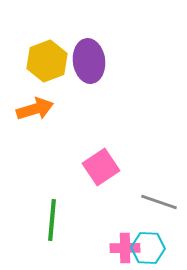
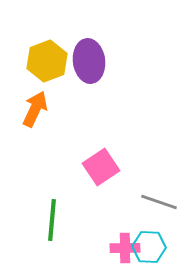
orange arrow: rotated 48 degrees counterclockwise
cyan hexagon: moved 1 px right, 1 px up
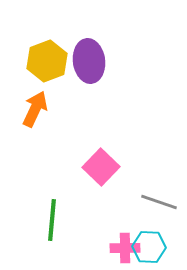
pink square: rotated 12 degrees counterclockwise
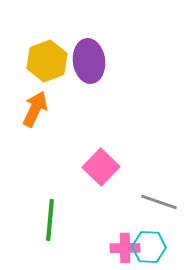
green line: moved 2 px left
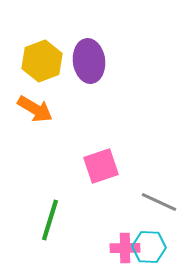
yellow hexagon: moved 5 px left
orange arrow: rotated 96 degrees clockwise
pink square: moved 1 px up; rotated 27 degrees clockwise
gray line: rotated 6 degrees clockwise
green line: rotated 12 degrees clockwise
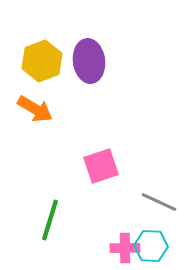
cyan hexagon: moved 2 px right, 1 px up
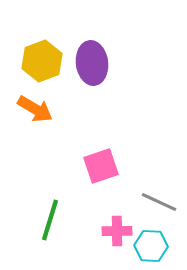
purple ellipse: moved 3 px right, 2 px down
pink cross: moved 8 px left, 17 px up
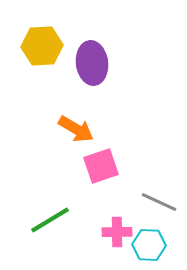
yellow hexagon: moved 15 px up; rotated 18 degrees clockwise
orange arrow: moved 41 px right, 20 px down
green line: rotated 42 degrees clockwise
pink cross: moved 1 px down
cyan hexagon: moved 2 px left, 1 px up
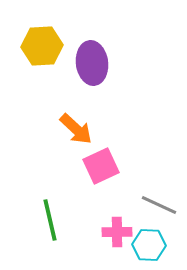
orange arrow: rotated 12 degrees clockwise
pink square: rotated 6 degrees counterclockwise
gray line: moved 3 px down
green line: rotated 72 degrees counterclockwise
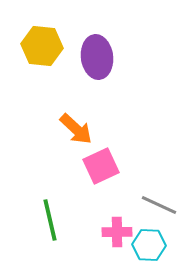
yellow hexagon: rotated 9 degrees clockwise
purple ellipse: moved 5 px right, 6 px up
